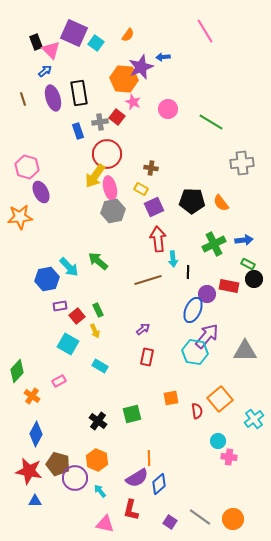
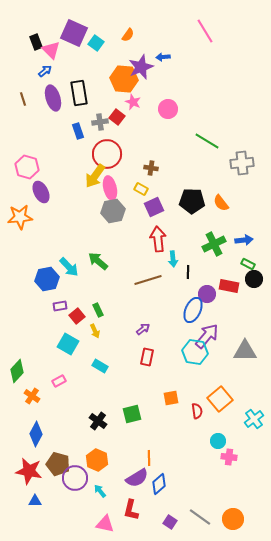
green line at (211, 122): moved 4 px left, 19 px down
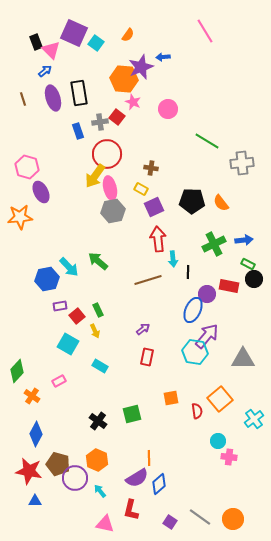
gray triangle at (245, 351): moved 2 px left, 8 px down
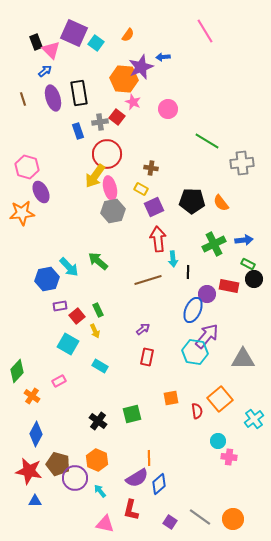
orange star at (20, 217): moved 2 px right, 4 px up
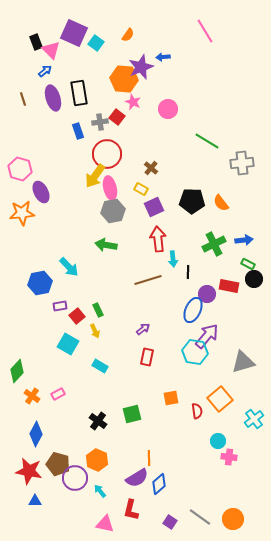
pink hexagon at (27, 167): moved 7 px left, 2 px down
brown cross at (151, 168): rotated 32 degrees clockwise
green arrow at (98, 261): moved 8 px right, 16 px up; rotated 30 degrees counterclockwise
blue hexagon at (47, 279): moved 7 px left, 4 px down
gray triangle at (243, 359): moved 3 px down; rotated 15 degrees counterclockwise
pink rectangle at (59, 381): moved 1 px left, 13 px down
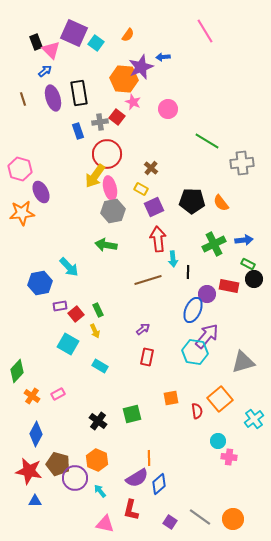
red square at (77, 316): moved 1 px left, 2 px up
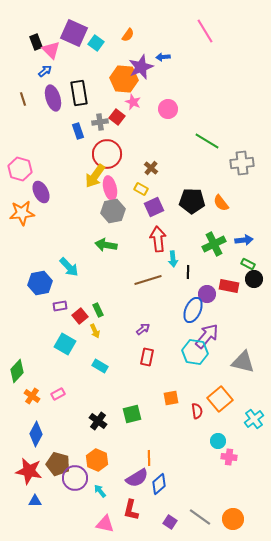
red square at (76, 314): moved 4 px right, 2 px down
cyan square at (68, 344): moved 3 px left
gray triangle at (243, 362): rotated 30 degrees clockwise
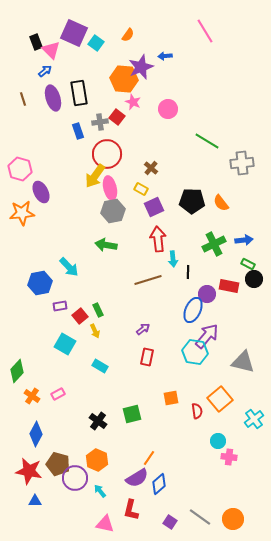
blue arrow at (163, 57): moved 2 px right, 1 px up
orange line at (149, 458): rotated 35 degrees clockwise
